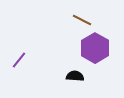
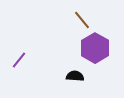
brown line: rotated 24 degrees clockwise
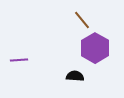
purple line: rotated 48 degrees clockwise
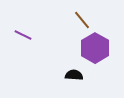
purple line: moved 4 px right, 25 px up; rotated 30 degrees clockwise
black semicircle: moved 1 px left, 1 px up
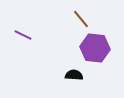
brown line: moved 1 px left, 1 px up
purple hexagon: rotated 24 degrees counterclockwise
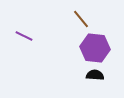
purple line: moved 1 px right, 1 px down
black semicircle: moved 21 px right
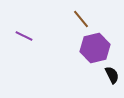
purple hexagon: rotated 20 degrees counterclockwise
black semicircle: moved 17 px right; rotated 60 degrees clockwise
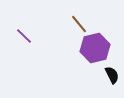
brown line: moved 2 px left, 5 px down
purple line: rotated 18 degrees clockwise
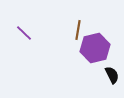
brown line: moved 1 px left, 6 px down; rotated 48 degrees clockwise
purple line: moved 3 px up
